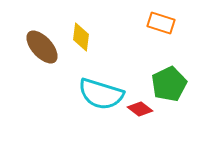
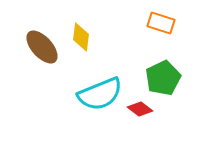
green pentagon: moved 6 px left, 6 px up
cyan semicircle: moved 1 px left; rotated 39 degrees counterclockwise
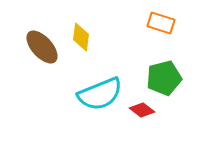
green pentagon: moved 1 px right; rotated 12 degrees clockwise
red diamond: moved 2 px right, 1 px down
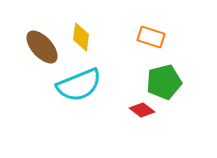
orange rectangle: moved 10 px left, 14 px down
green pentagon: moved 4 px down
cyan semicircle: moved 21 px left, 9 px up
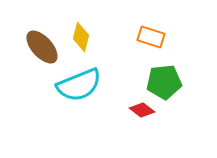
yellow diamond: rotated 8 degrees clockwise
green pentagon: rotated 8 degrees clockwise
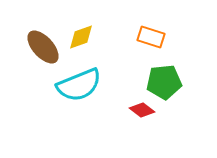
yellow diamond: rotated 56 degrees clockwise
brown ellipse: moved 1 px right
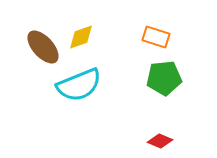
orange rectangle: moved 5 px right
green pentagon: moved 4 px up
red diamond: moved 18 px right, 31 px down; rotated 15 degrees counterclockwise
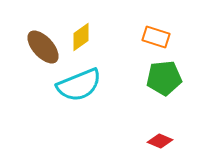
yellow diamond: rotated 16 degrees counterclockwise
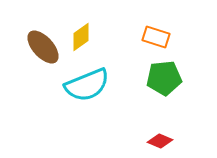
cyan semicircle: moved 8 px right
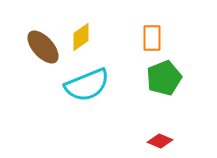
orange rectangle: moved 4 px left, 1 px down; rotated 72 degrees clockwise
green pentagon: rotated 16 degrees counterclockwise
